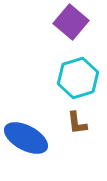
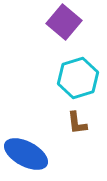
purple square: moved 7 px left
blue ellipse: moved 16 px down
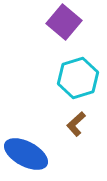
brown L-shape: moved 1 px left, 1 px down; rotated 55 degrees clockwise
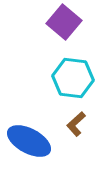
cyan hexagon: moved 5 px left; rotated 24 degrees clockwise
blue ellipse: moved 3 px right, 13 px up
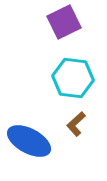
purple square: rotated 24 degrees clockwise
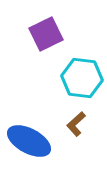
purple square: moved 18 px left, 12 px down
cyan hexagon: moved 9 px right
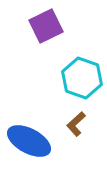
purple square: moved 8 px up
cyan hexagon: rotated 12 degrees clockwise
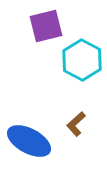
purple square: rotated 12 degrees clockwise
cyan hexagon: moved 18 px up; rotated 9 degrees clockwise
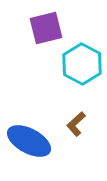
purple square: moved 2 px down
cyan hexagon: moved 4 px down
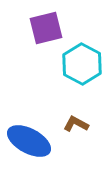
brown L-shape: rotated 70 degrees clockwise
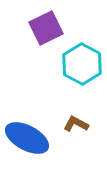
purple square: rotated 12 degrees counterclockwise
blue ellipse: moved 2 px left, 3 px up
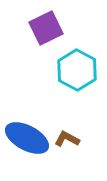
cyan hexagon: moved 5 px left, 6 px down
brown L-shape: moved 9 px left, 15 px down
